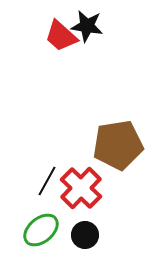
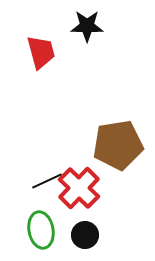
black star: rotated 8 degrees counterclockwise
red trapezoid: moved 20 px left, 16 px down; rotated 147 degrees counterclockwise
black line: rotated 36 degrees clockwise
red cross: moved 2 px left
green ellipse: rotated 60 degrees counterclockwise
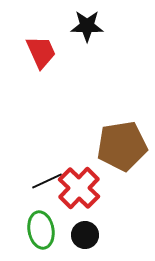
red trapezoid: rotated 9 degrees counterclockwise
brown pentagon: moved 4 px right, 1 px down
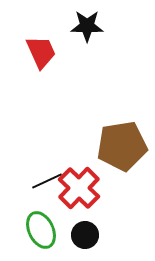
green ellipse: rotated 15 degrees counterclockwise
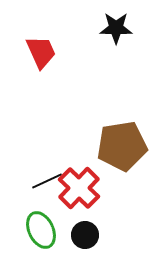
black star: moved 29 px right, 2 px down
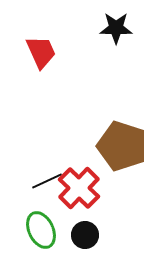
brown pentagon: rotated 27 degrees clockwise
